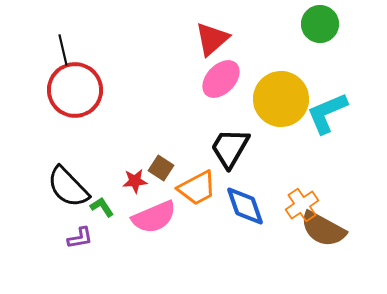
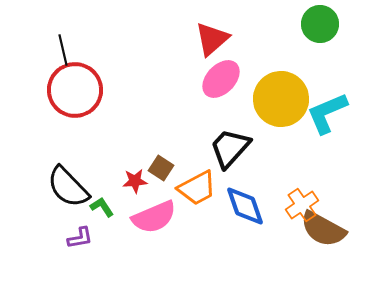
black trapezoid: rotated 12 degrees clockwise
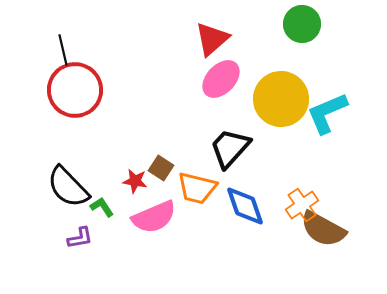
green circle: moved 18 px left
red star: rotated 15 degrees clockwise
orange trapezoid: rotated 42 degrees clockwise
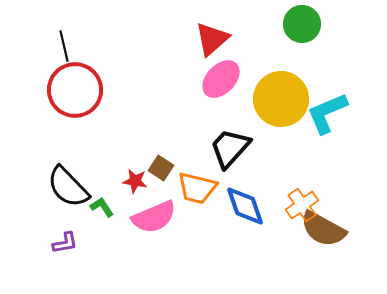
black line: moved 1 px right, 4 px up
purple L-shape: moved 15 px left, 5 px down
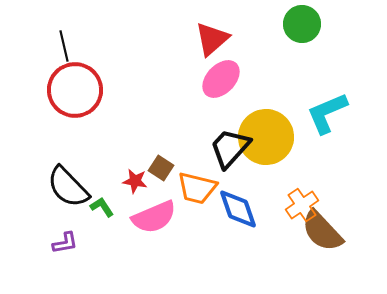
yellow circle: moved 15 px left, 38 px down
blue diamond: moved 7 px left, 3 px down
brown semicircle: moved 1 px left, 2 px down; rotated 18 degrees clockwise
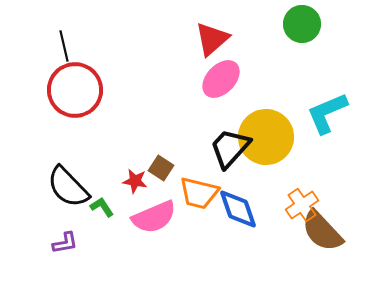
orange trapezoid: moved 2 px right, 5 px down
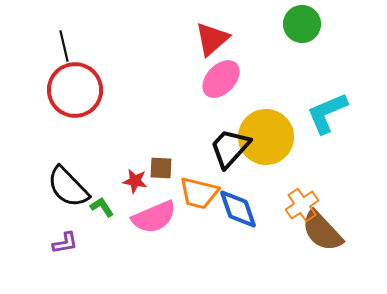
brown square: rotated 30 degrees counterclockwise
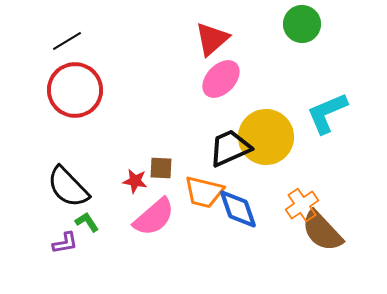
black line: moved 3 px right, 5 px up; rotated 72 degrees clockwise
black trapezoid: rotated 24 degrees clockwise
orange trapezoid: moved 5 px right, 1 px up
green L-shape: moved 15 px left, 15 px down
pink semicircle: rotated 18 degrees counterclockwise
